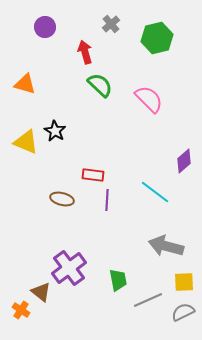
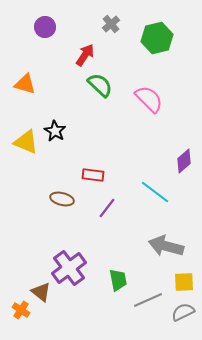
red arrow: moved 3 px down; rotated 50 degrees clockwise
purple line: moved 8 px down; rotated 35 degrees clockwise
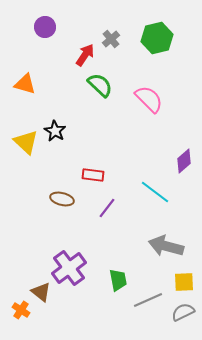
gray cross: moved 15 px down
yellow triangle: rotated 20 degrees clockwise
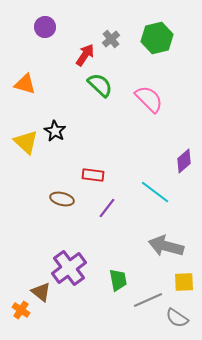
gray semicircle: moved 6 px left, 6 px down; rotated 120 degrees counterclockwise
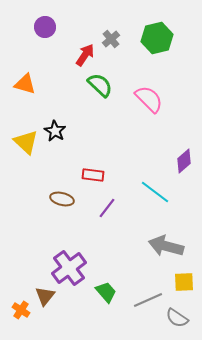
green trapezoid: moved 12 px left, 12 px down; rotated 30 degrees counterclockwise
brown triangle: moved 4 px right, 4 px down; rotated 30 degrees clockwise
